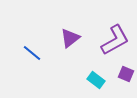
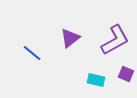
cyan rectangle: rotated 24 degrees counterclockwise
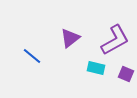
blue line: moved 3 px down
cyan rectangle: moved 12 px up
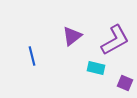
purple triangle: moved 2 px right, 2 px up
blue line: rotated 36 degrees clockwise
purple square: moved 1 px left, 9 px down
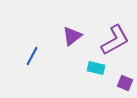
blue line: rotated 42 degrees clockwise
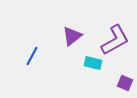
cyan rectangle: moved 3 px left, 5 px up
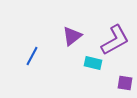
purple square: rotated 14 degrees counterclockwise
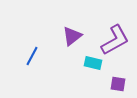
purple square: moved 7 px left, 1 px down
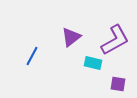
purple triangle: moved 1 px left, 1 px down
